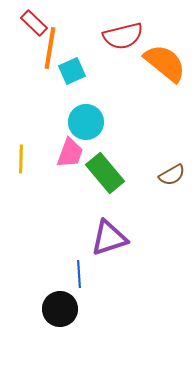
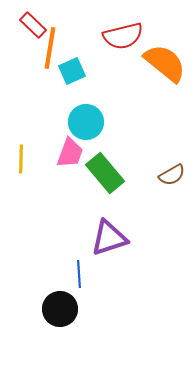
red rectangle: moved 1 px left, 2 px down
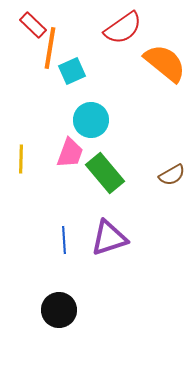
red semicircle: moved 8 px up; rotated 21 degrees counterclockwise
cyan circle: moved 5 px right, 2 px up
blue line: moved 15 px left, 34 px up
black circle: moved 1 px left, 1 px down
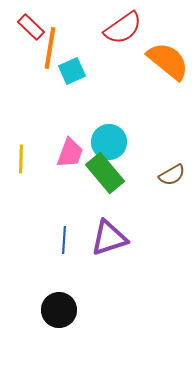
red rectangle: moved 2 px left, 2 px down
orange semicircle: moved 3 px right, 2 px up
cyan circle: moved 18 px right, 22 px down
blue line: rotated 8 degrees clockwise
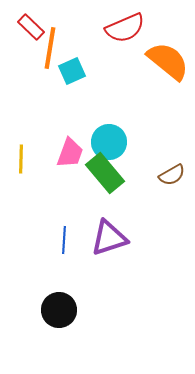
red semicircle: moved 2 px right; rotated 12 degrees clockwise
